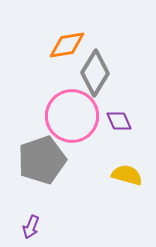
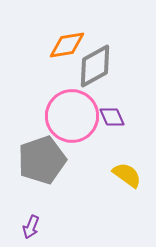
gray diamond: moved 7 px up; rotated 30 degrees clockwise
purple diamond: moved 7 px left, 4 px up
yellow semicircle: rotated 20 degrees clockwise
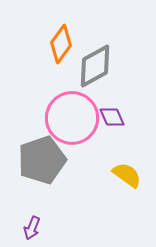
orange diamond: moved 6 px left, 1 px up; rotated 45 degrees counterclockwise
pink circle: moved 2 px down
purple arrow: moved 1 px right, 1 px down
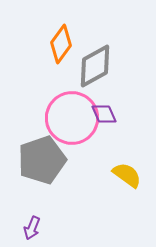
purple diamond: moved 8 px left, 3 px up
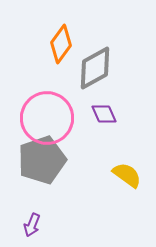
gray diamond: moved 2 px down
pink circle: moved 25 px left
purple arrow: moved 3 px up
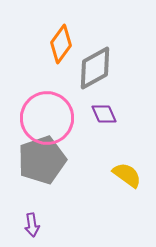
purple arrow: rotated 30 degrees counterclockwise
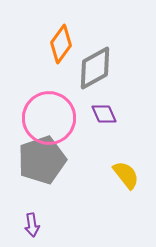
pink circle: moved 2 px right
yellow semicircle: moved 1 px left; rotated 16 degrees clockwise
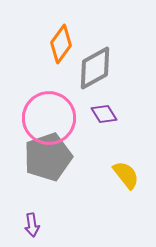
purple diamond: rotated 8 degrees counterclockwise
gray pentagon: moved 6 px right, 3 px up
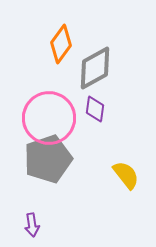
purple diamond: moved 9 px left, 5 px up; rotated 40 degrees clockwise
gray pentagon: moved 2 px down
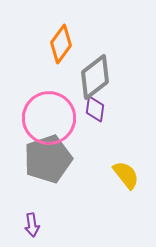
gray diamond: moved 9 px down; rotated 9 degrees counterclockwise
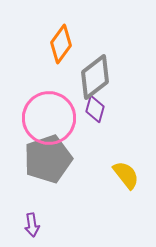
purple diamond: rotated 8 degrees clockwise
